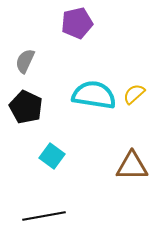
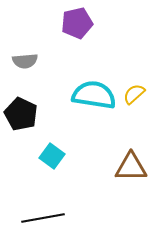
gray semicircle: rotated 120 degrees counterclockwise
black pentagon: moved 5 px left, 7 px down
brown triangle: moved 1 px left, 1 px down
black line: moved 1 px left, 2 px down
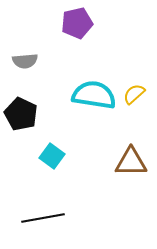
brown triangle: moved 5 px up
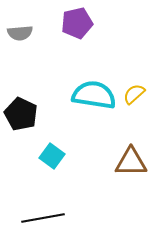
gray semicircle: moved 5 px left, 28 px up
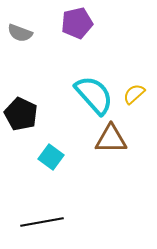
gray semicircle: rotated 25 degrees clockwise
cyan semicircle: rotated 39 degrees clockwise
cyan square: moved 1 px left, 1 px down
brown triangle: moved 20 px left, 23 px up
black line: moved 1 px left, 4 px down
